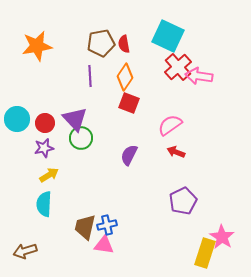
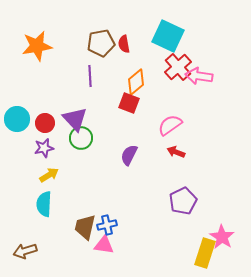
orange diamond: moved 11 px right, 5 px down; rotated 16 degrees clockwise
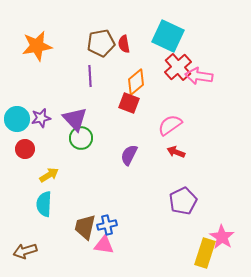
red circle: moved 20 px left, 26 px down
purple star: moved 3 px left, 30 px up
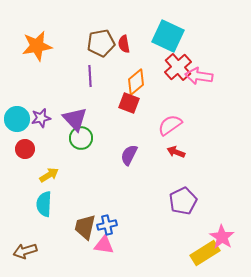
yellow rectangle: rotated 40 degrees clockwise
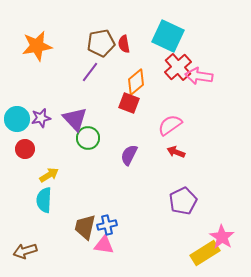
purple line: moved 4 px up; rotated 40 degrees clockwise
green circle: moved 7 px right
cyan semicircle: moved 4 px up
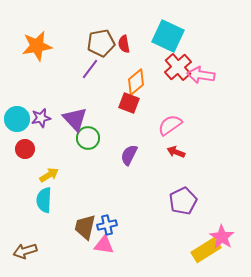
purple line: moved 3 px up
pink arrow: moved 2 px right, 1 px up
yellow rectangle: moved 1 px right, 3 px up
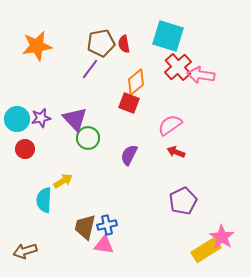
cyan square: rotated 8 degrees counterclockwise
yellow arrow: moved 14 px right, 6 px down
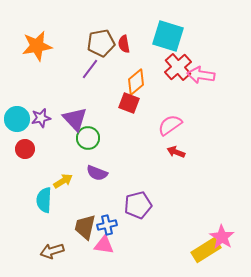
purple semicircle: moved 32 px left, 18 px down; rotated 95 degrees counterclockwise
purple pentagon: moved 45 px left, 4 px down; rotated 12 degrees clockwise
brown arrow: moved 27 px right
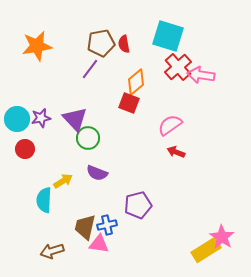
pink triangle: moved 5 px left, 1 px up
